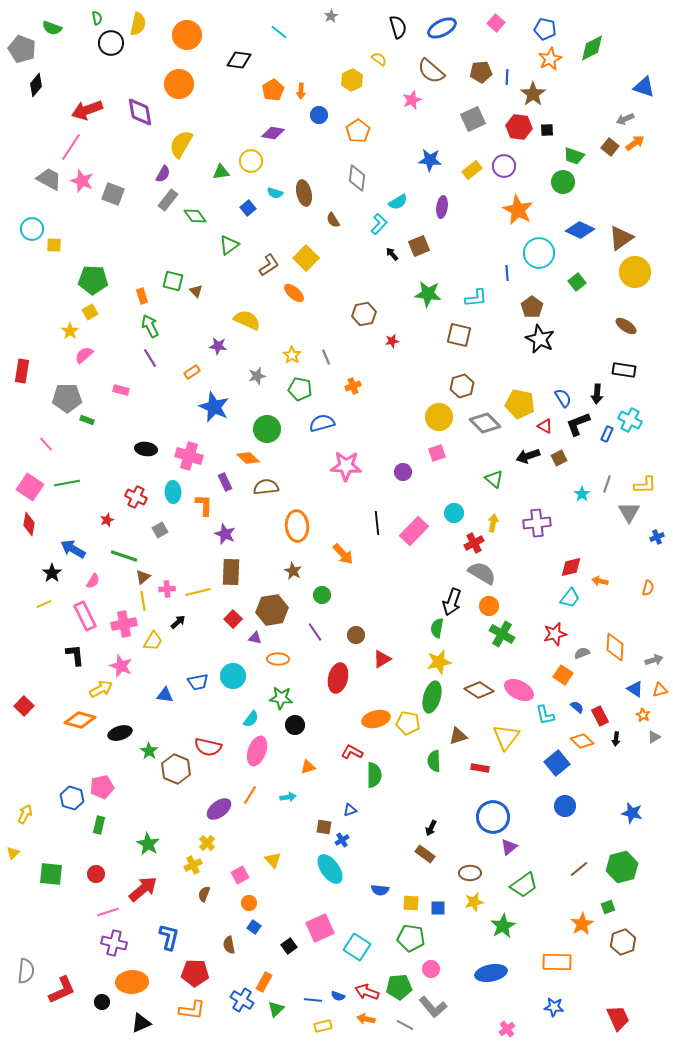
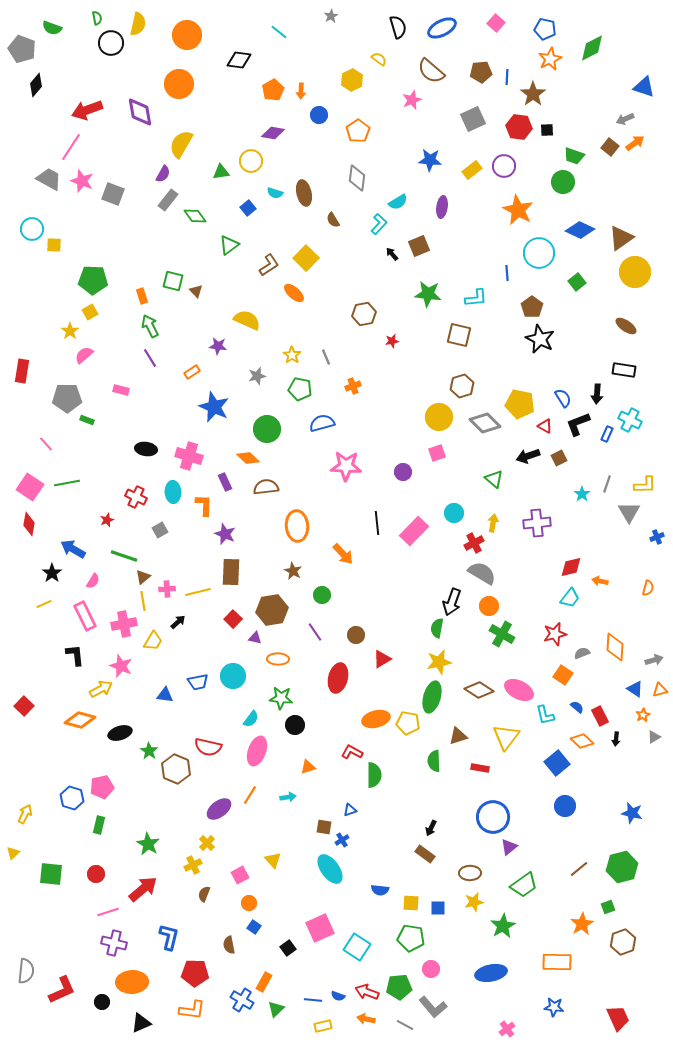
orange star at (643, 715): rotated 16 degrees clockwise
black square at (289, 946): moved 1 px left, 2 px down
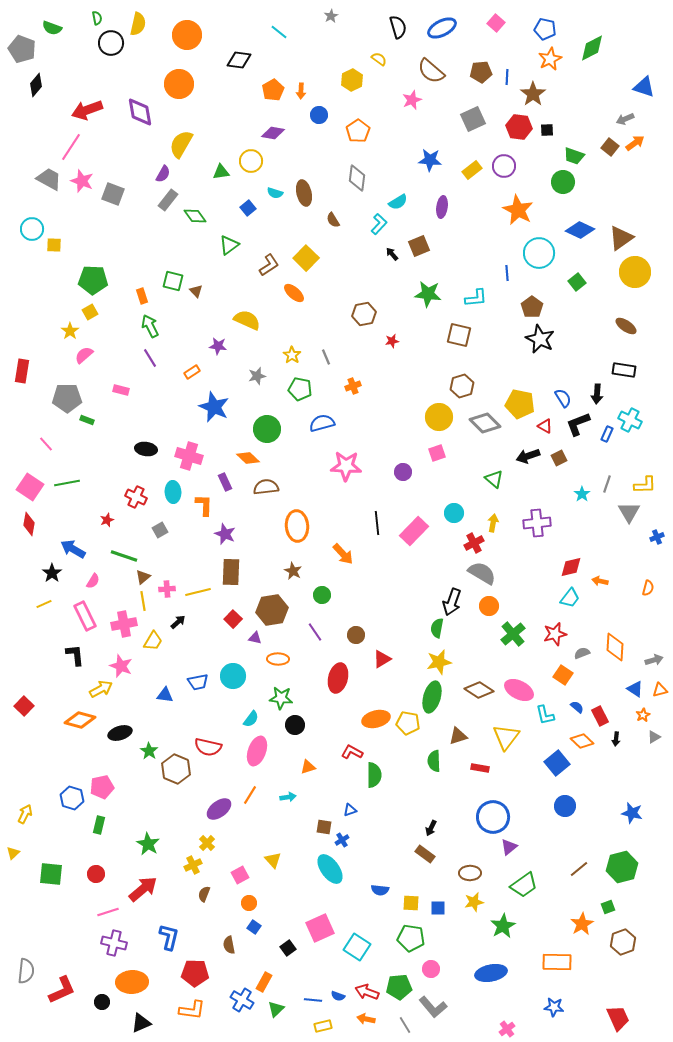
green cross at (502, 634): moved 11 px right; rotated 20 degrees clockwise
gray line at (405, 1025): rotated 30 degrees clockwise
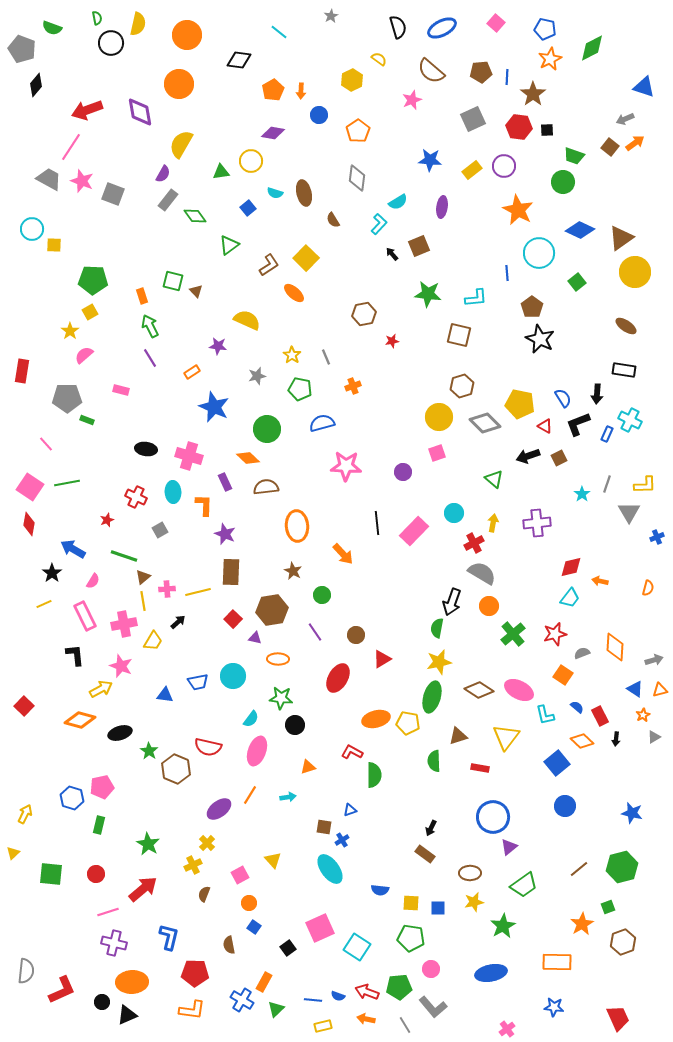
red ellipse at (338, 678): rotated 16 degrees clockwise
black triangle at (141, 1023): moved 14 px left, 8 px up
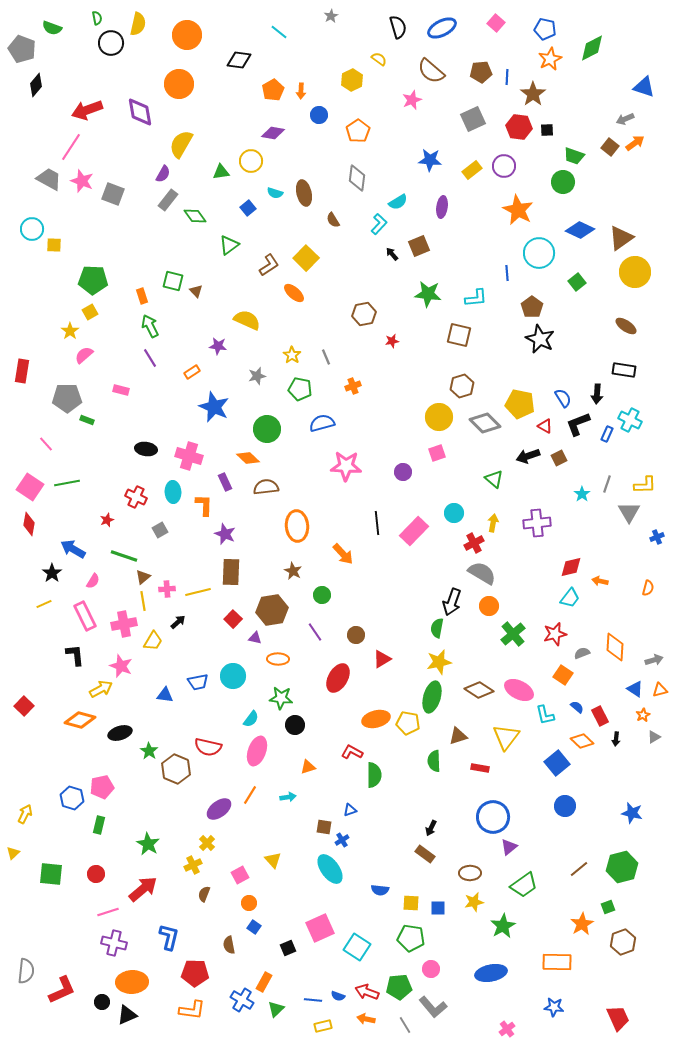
black square at (288, 948): rotated 14 degrees clockwise
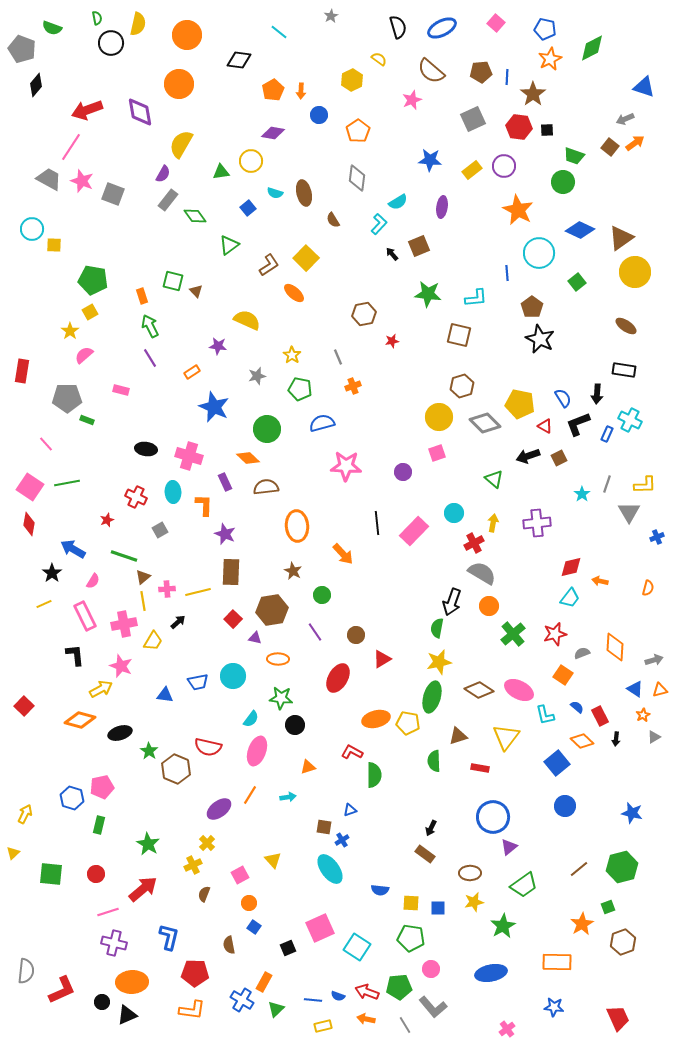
green pentagon at (93, 280): rotated 8 degrees clockwise
gray line at (326, 357): moved 12 px right
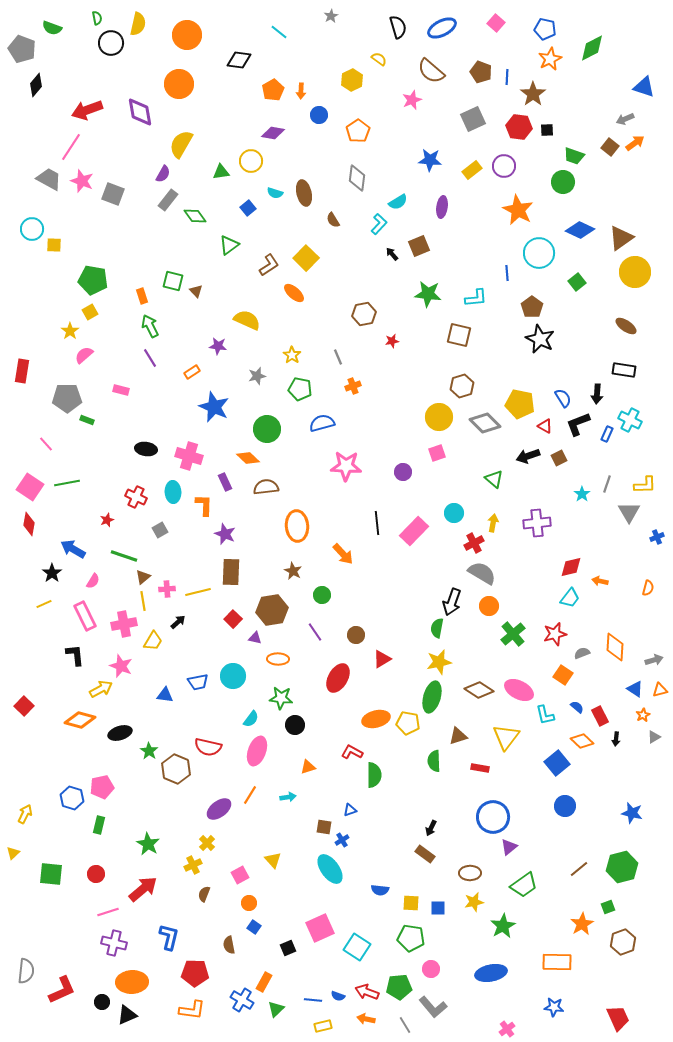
brown pentagon at (481, 72): rotated 25 degrees clockwise
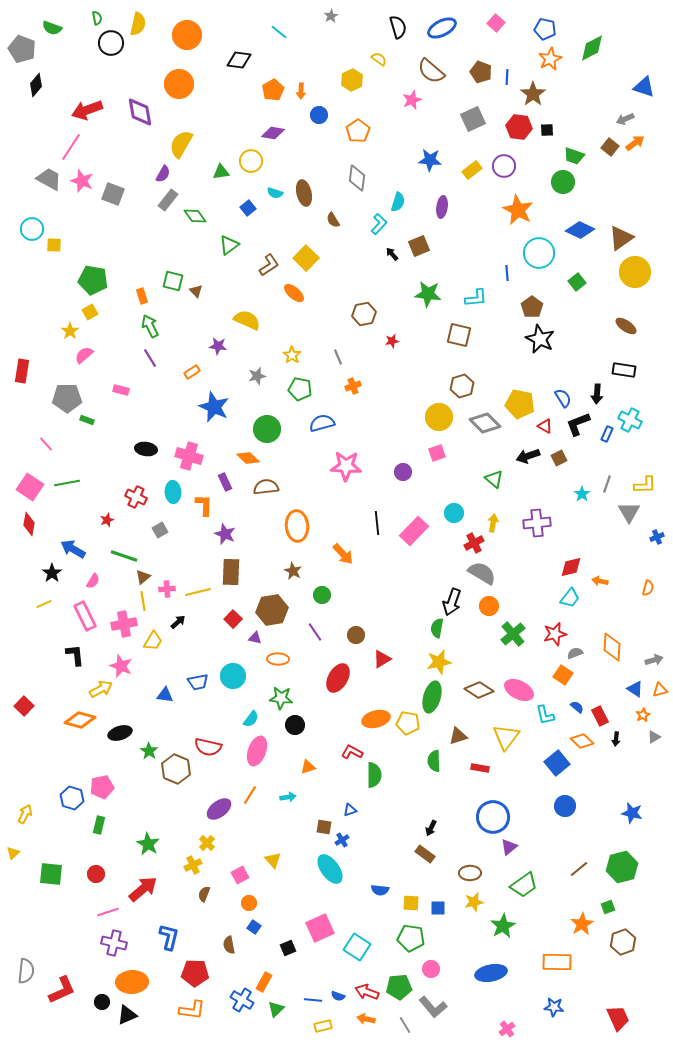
cyan semicircle at (398, 202): rotated 42 degrees counterclockwise
orange diamond at (615, 647): moved 3 px left
gray semicircle at (582, 653): moved 7 px left
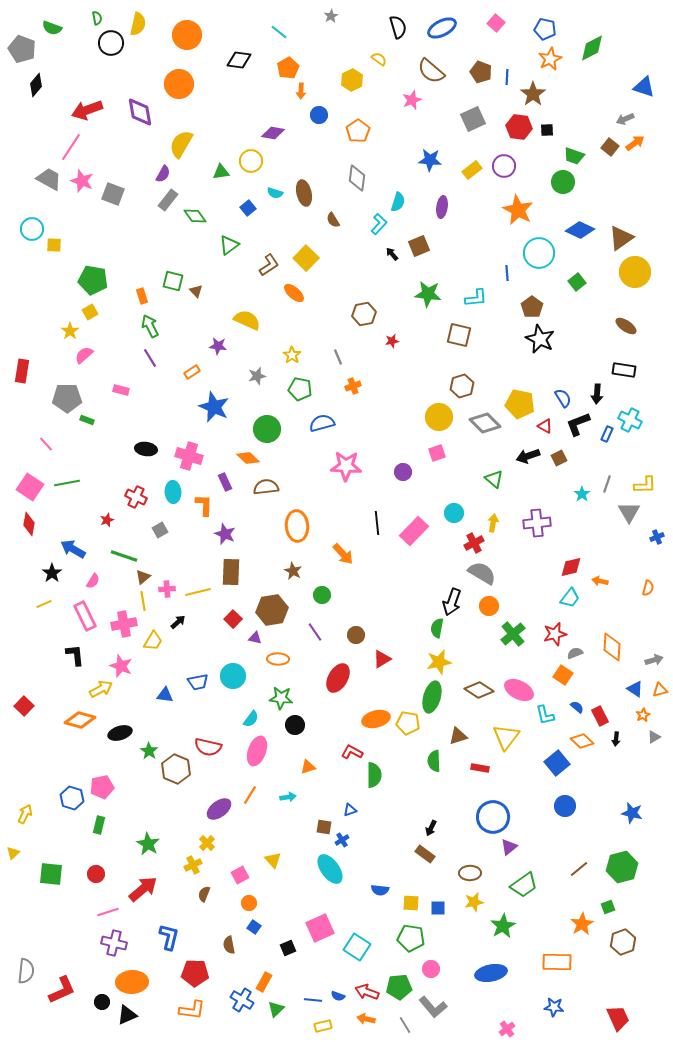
orange pentagon at (273, 90): moved 15 px right, 22 px up
